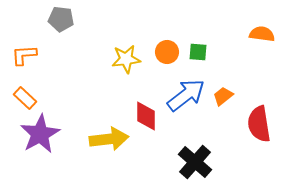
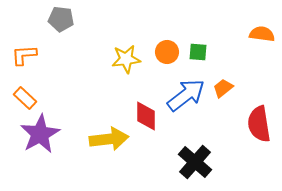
orange trapezoid: moved 8 px up
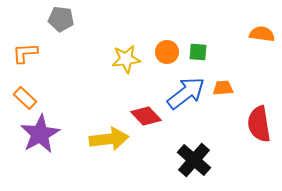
orange L-shape: moved 1 px right, 2 px up
orange trapezoid: rotated 35 degrees clockwise
blue arrow: moved 2 px up
red diamond: rotated 44 degrees counterclockwise
black cross: moved 1 px left, 2 px up
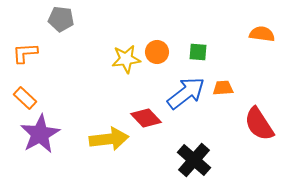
orange circle: moved 10 px left
red diamond: moved 2 px down
red semicircle: rotated 24 degrees counterclockwise
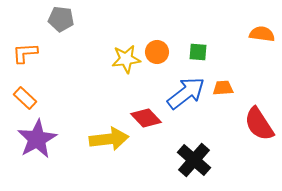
purple star: moved 3 px left, 5 px down
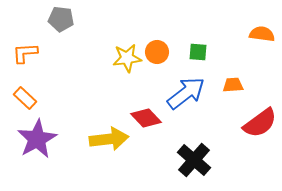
yellow star: moved 1 px right, 1 px up
orange trapezoid: moved 10 px right, 3 px up
red semicircle: moved 1 px right, 1 px up; rotated 93 degrees counterclockwise
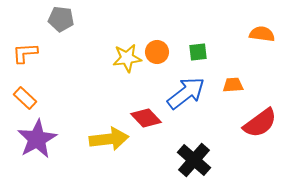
green square: rotated 12 degrees counterclockwise
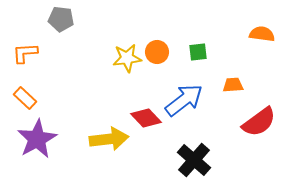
blue arrow: moved 2 px left, 7 px down
red semicircle: moved 1 px left, 1 px up
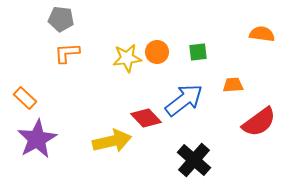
orange L-shape: moved 42 px right
yellow arrow: moved 3 px right, 2 px down; rotated 6 degrees counterclockwise
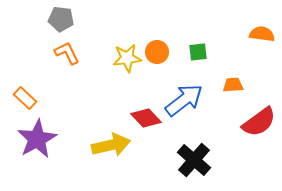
orange L-shape: rotated 68 degrees clockwise
yellow arrow: moved 1 px left, 4 px down
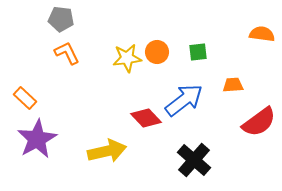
yellow arrow: moved 4 px left, 6 px down
